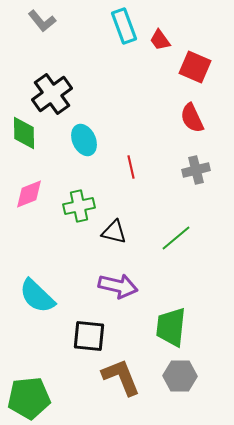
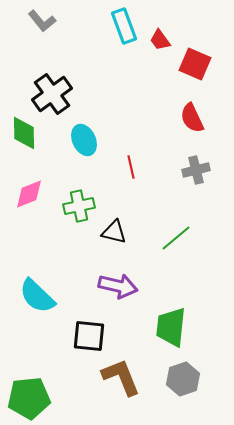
red square: moved 3 px up
gray hexagon: moved 3 px right, 3 px down; rotated 20 degrees counterclockwise
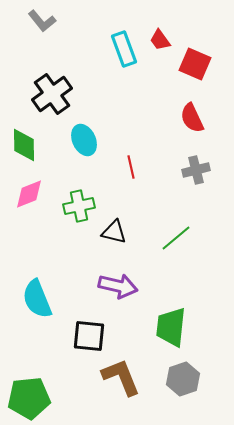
cyan rectangle: moved 23 px down
green diamond: moved 12 px down
cyan semicircle: moved 3 px down; rotated 24 degrees clockwise
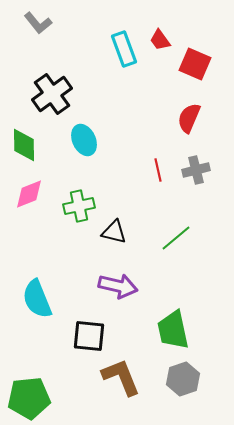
gray L-shape: moved 4 px left, 2 px down
red semicircle: moved 3 px left; rotated 48 degrees clockwise
red line: moved 27 px right, 3 px down
green trapezoid: moved 2 px right, 3 px down; rotated 18 degrees counterclockwise
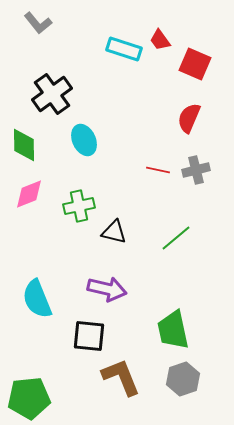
cyan rectangle: rotated 52 degrees counterclockwise
red line: rotated 65 degrees counterclockwise
purple arrow: moved 11 px left, 3 px down
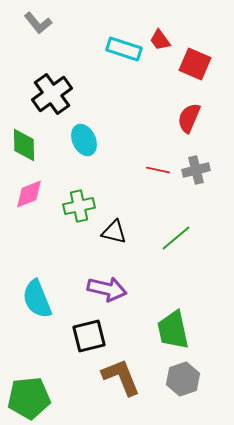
black square: rotated 20 degrees counterclockwise
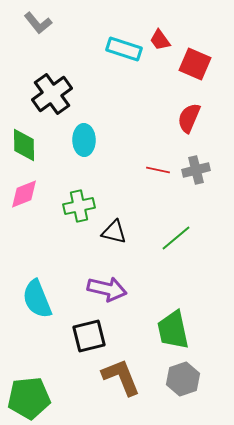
cyan ellipse: rotated 24 degrees clockwise
pink diamond: moved 5 px left
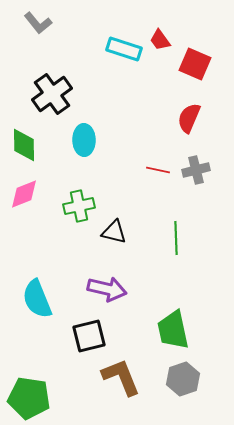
green line: rotated 52 degrees counterclockwise
green pentagon: rotated 15 degrees clockwise
